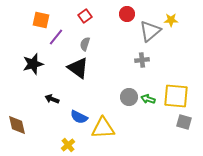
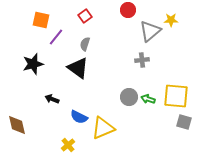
red circle: moved 1 px right, 4 px up
yellow triangle: rotated 20 degrees counterclockwise
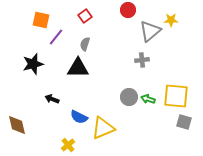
black triangle: rotated 35 degrees counterclockwise
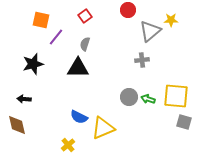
black arrow: moved 28 px left; rotated 16 degrees counterclockwise
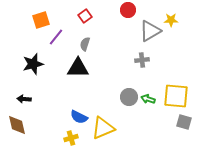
orange square: rotated 30 degrees counterclockwise
gray triangle: rotated 10 degrees clockwise
yellow cross: moved 3 px right, 7 px up; rotated 24 degrees clockwise
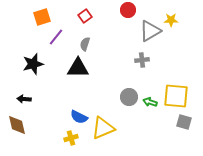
orange square: moved 1 px right, 3 px up
green arrow: moved 2 px right, 3 px down
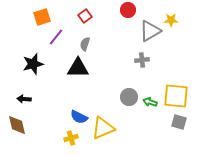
gray square: moved 5 px left
